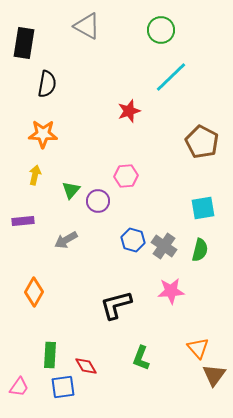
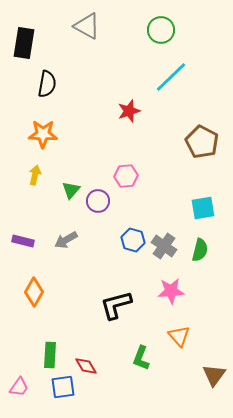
purple rectangle: moved 20 px down; rotated 20 degrees clockwise
orange triangle: moved 19 px left, 12 px up
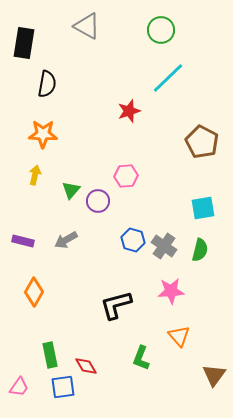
cyan line: moved 3 px left, 1 px down
green rectangle: rotated 15 degrees counterclockwise
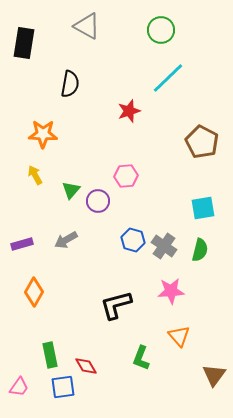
black semicircle: moved 23 px right
yellow arrow: rotated 42 degrees counterclockwise
purple rectangle: moved 1 px left, 3 px down; rotated 30 degrees counterclockwise
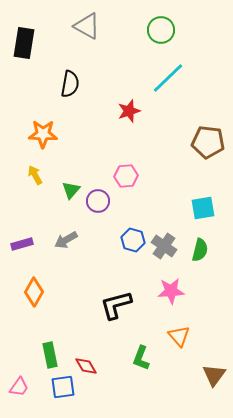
brown pentagon: moved 6 px right; rotated 20 degrees counterclockwise
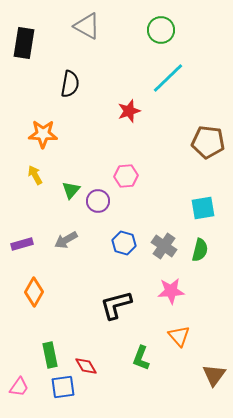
blue hexagon: moved 9 px left, 3 px down
